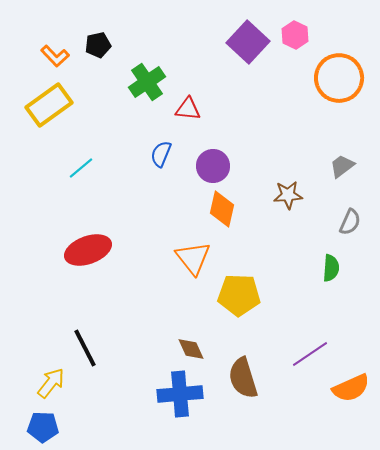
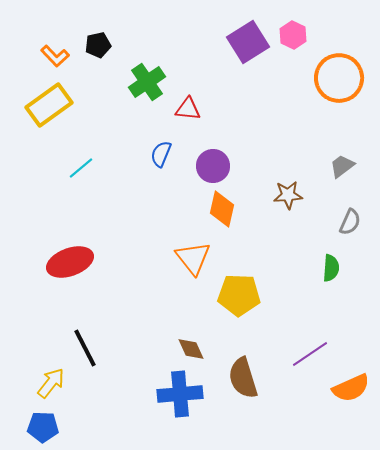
pink hexagon: moved 2 px left
purple square: rotated 15 degrees clockwise
red ellipse: moved 18 px left, 12 px down
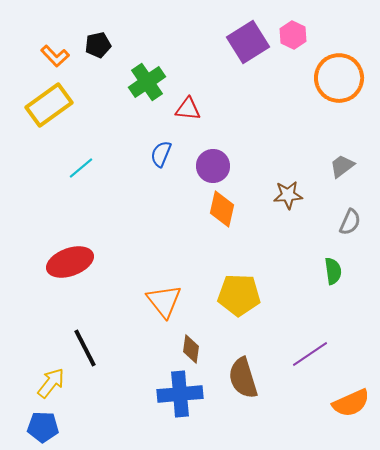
orange triangle: moved 29 px left, 43 px down
green semicircle: moved 2 px right, 3 px down; rotated 12 degrees counterclockwise
brown diamond: rotated 32 degrees clockwise
orange semicircle: moved 15 px down
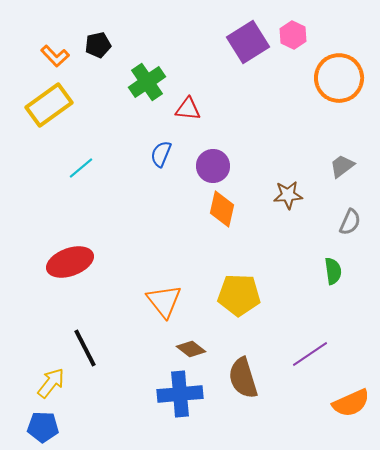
brown diamond: rotated 60 degrees counterclockwise
